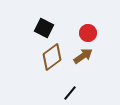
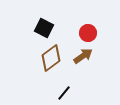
brown diamond: moved 1 px left, 1 px down
black line: moved 6 px left
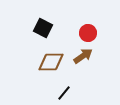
black square: moved 1 px left
brown diamond: moved 4 px down; rotated 36 degrees clockwise
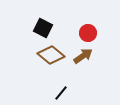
brown diamond: moved 7 px up; rotated 40 degrees clockwise
black line: moved 3 px left
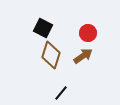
brown diamond: rotated 68 degrees clockwise
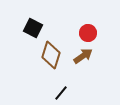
black square: moved 10 px left
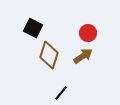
brown diamond: moved 2 px left
